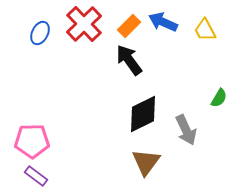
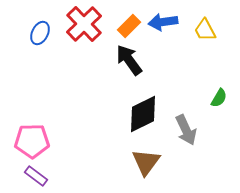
blue arrow: rotated 32 degrees counterclockwise
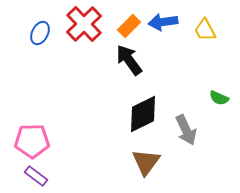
green semicircle: rotated 84 degrees clockwise
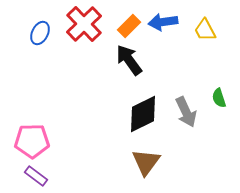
green semicircle: rotated 48 degrees clockwise
gray arrow: moved 18 px up
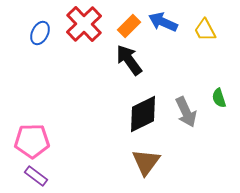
blue arrow: rotated 32 degrees clockwise
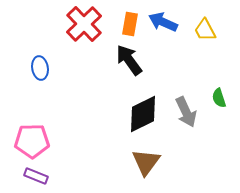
orange rectangle: moved 1 px right, 2 px up; rotated 35 degrees counterclockwise
blue ellipse: moved 35 px down; rotated 35 degrees counterclockwise
purple rectangle: rotated 15 degrees counterclockwise
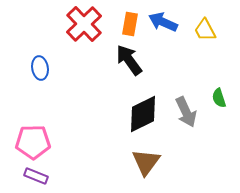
pink pentagon: moved 1 px right, 1 px down
